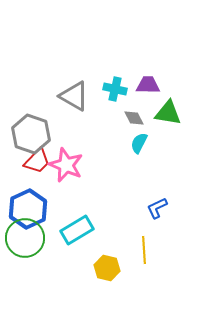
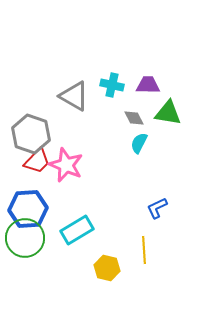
cyan cross: moved 3 px left, 4 px up
blue hexagon: rotated 21 degrees clockwise
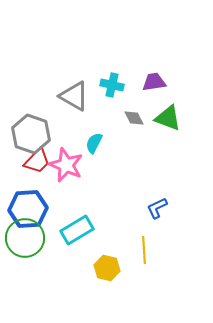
purple trapezoid: moved 6 px right, 3 px up; rotated 10 degrees counterclockwise
green triangle: moved 5 px down; rotated 12 degrees clockwise
cyan semicircle: moved 45 px left
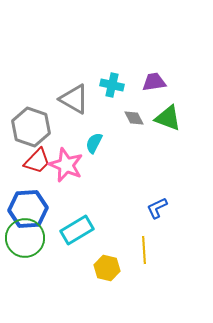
gray triangle: moved 3 px down
gray hexagon: moved 7 px up
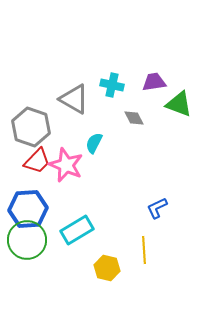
green triangle: moved 11 px right, 14 px up
green circle: moved 2 px right, 2 px down
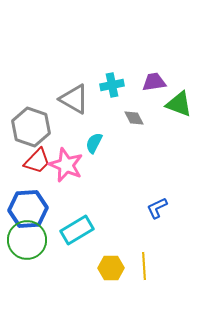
cyan cross: rotated 25 degrees counterclockwise
yellow line: moved 16 px down
yellow hexagon: moved 4 px right; rotated 15 degrees counterclockwise
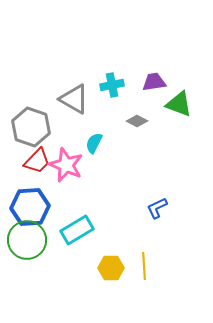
gray diamond: moved 3 px right, 3 px down; rotated 35 degrees counterclockwise
blue hexagon: moved 2 px right, 2 px up
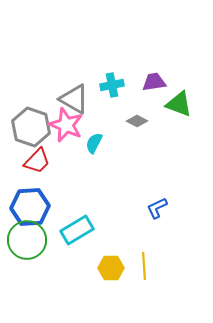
pink star: moved 40 px up
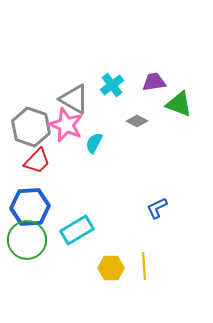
cyan cross: rotated 25 degrees counterclockwise
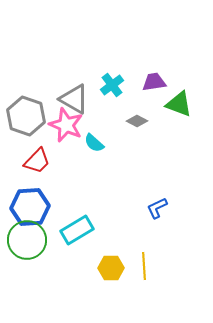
gray hexagon: moved 5 px left, 11 px up
cyan semicircle: rotated 75 degrees counterclockwise
